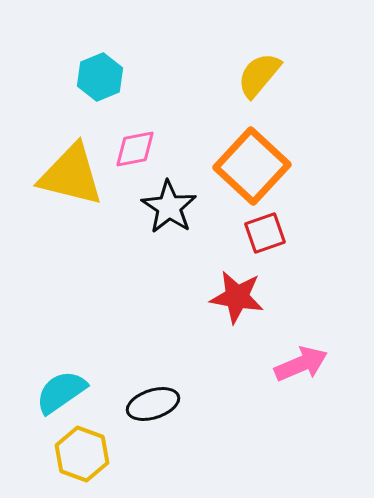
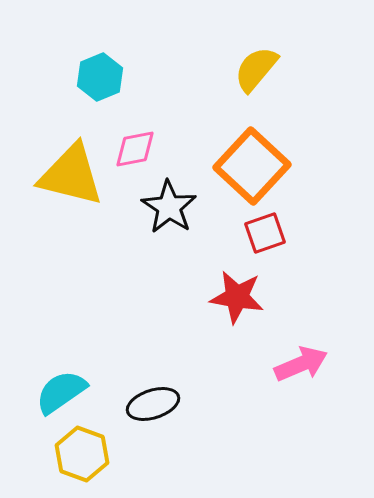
yellow semicircle: moved 3 px left, 6 px up
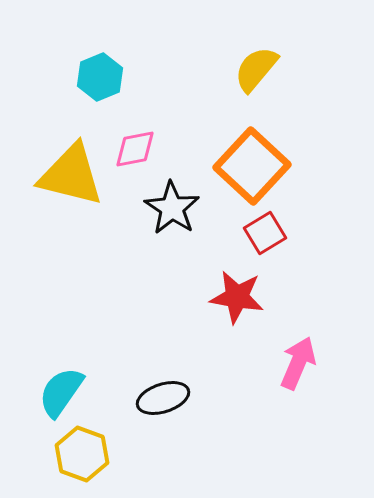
black star: moved 3 px right, 1 px down
red square: rotated 12 degrees counterclockwise
pink arrow: moved 3 px left, 1 px up; rotated 44 degrees counterclockwise
cyan semicircle: rotated 20 degrees counterclockwise
black ellipse: moved 10 px right, 6 px up
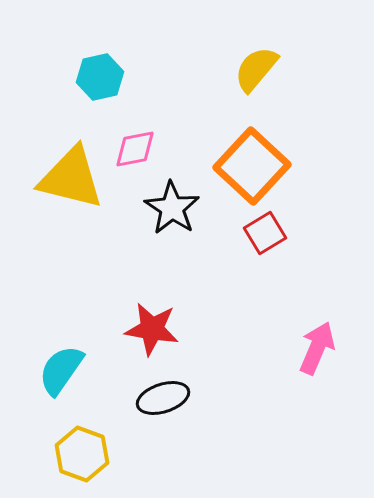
cyan hexagon: rotated 9 degrees clockwise
yellow triangle: moved 3 px down
red star: moved 85 px left, 32 px down
pink arrow: moved 19 px right, 15 px up
cyan semicircle: moved 22 px up
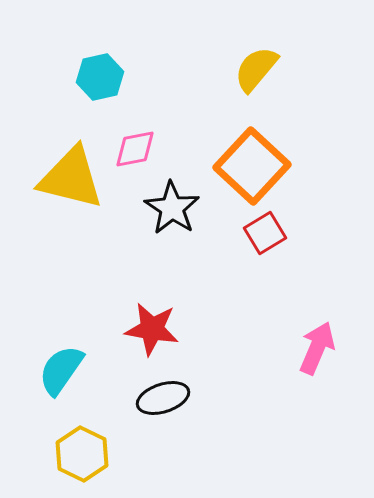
yellow hexagon: rotated 6 degrees clockwise
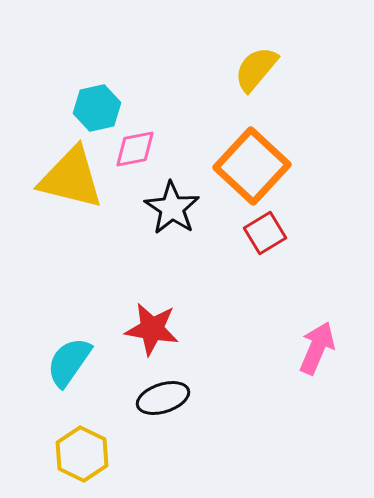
cyan hexagon: moved 3 px left, 31 px down
cyan semicircle: moved 8 px right, 8 px up
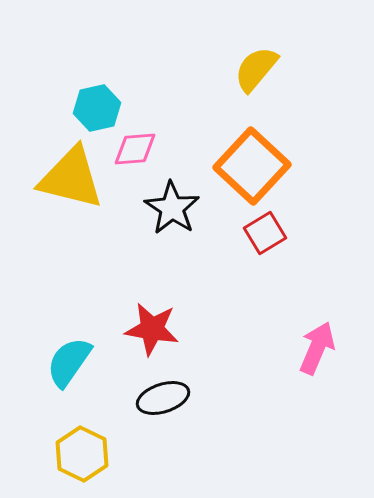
pink diamond: rotated 6 degrees clockwise
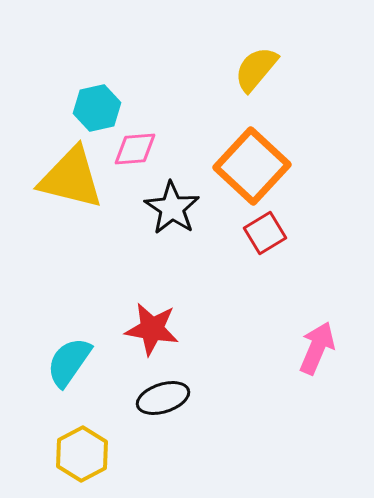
yellow hexagon: rotated 6 degrees clockwise
